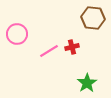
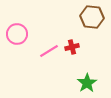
brown hexagon: moved 1 px left, 1 px up
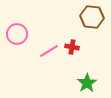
red cross: rotated 24 degrees clockwise
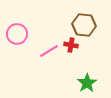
brown hexagon: moved 8 px left, 8 px down
red cross: moved 1 px left, 2 px up
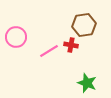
brown hexagon: rotated 15 degrees counterclockwise
pink circle: moved 1 px left, 3 px down
green star: rotated 18 degrees counterclockwise
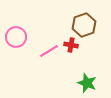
brown hexagon: rotated 10 degrees counterclockwise
